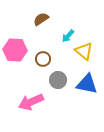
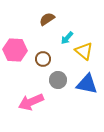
brown semicircle: moved 6 px right
cyan arrow: moved 1 px left, 2 px down
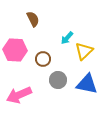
brown semicircle: moved 14 px left; rotated 98 degrees clockwise
yellow triangle: rotated 36 degrees clockwise
pink arrow: moved 12 px left, 7 px up
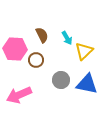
brown semicircle: moved 9 px right, 16 px down
cyan arrow: rotated 72 degrees counterclockwise
pink hexagon: moved 1 px up
brown circle: moved 7 px left, 1 px down
gray circle: moved 3 px right
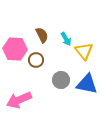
cyan arrow: moved 1 px left, 1 px down
yellow triangle: rotated 24 degrees counterclockwise
pink arrow: moved 5 px down
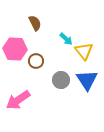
brown semicircle: moved 7 px left, 12 px up
cyan arrow: rotated 16 degrees counterclockwise
brown circle: moved 1 px down
blue triangle: moved 4 px up; rotated 45 degrees clockwise
pink arrow: moved 1 px left; rotated 10 degrees counterclockwise
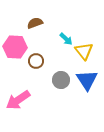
brown semicircle: rotated 84 degrees counterclockwise
pink hexagon: moved 2 px up
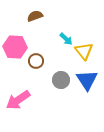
brown semicircle: moved 7 px up
